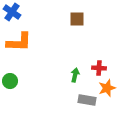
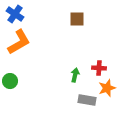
blue cross: moved 3 px right, 2 px down
orange L-shape: rotated 32 degrees counterclockwise
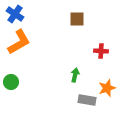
red cross: moved 2 px right, 17 px up
green circle: moved 1 px right, 1 px down
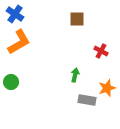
red cross: rotated 24 degrees clockwise
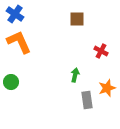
orange L-shape: rotated 84 degrees counterclockwise
gray rectangle: rotated 72 degrees clockwise
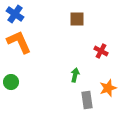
orange star: moved 1 px right
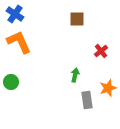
red cross: rotated 24 degrees clockwise
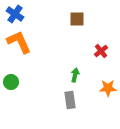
orange star: rotated 18 degrees clockwise
gray rectangle: moved 17 px left
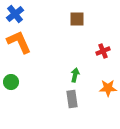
blue cross: rotated 18 degrees clockwise
red cross: moved 2 px right; rotated 16 degrees clockwise
gray rectangle: moved 2 px right, 1 px up
